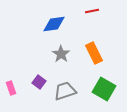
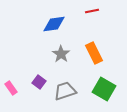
pink rectangle: rotated 16 degrees counterclockwise
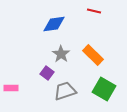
red line: moved 2 px right; rotated 24 degrees clockwise
orange rectangle: moved 1 px left, 2 px down; rotated 20 degrees counterclockwise
purple square: moved 8 px right, 9 px up
pink rectangle: rotated 56 degrees counterclockwise
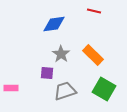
purple square: rotated 32 degrees counterclockwise
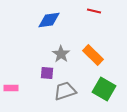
blue diamond: moved 5 px left, 4 px up
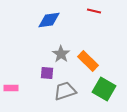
orange rectangle: moved 5 px left, 6 px down
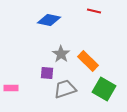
blue diamond: rotated 20 degrees clockwise
gray trapezoid: moved 2 px up
